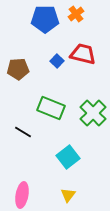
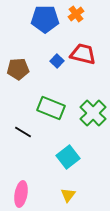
pink ellipse: moved 1 px left, 1 px up
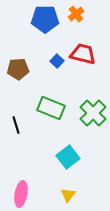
black line: moved 7 px left, 7 px up; rotated 42 degrees clockwise
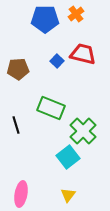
green cross: moved 10 px left, 18 px down
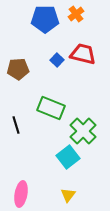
blue square: moved 1 px up
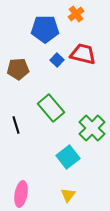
blue pentagon: moved 10 px down
green rectangle: rotated 28 degrees clockwise
green cross: moved 9 px right, 3 px up
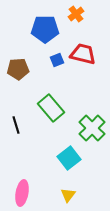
blue square: rotated 24 degrees clockwise
cyan square: moved 1 px right, 1 px down
pink ellipse: moved 1 px right, 1 px up
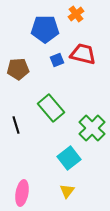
yellow triangle: moved 1 px left, 4 px up
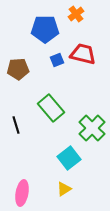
yellow triangle: moved 3 px left, 2 px up; rotated 21 degrees clockwise
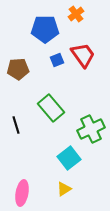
red trapezoid: moved 1 px down; rotated 40 degrees clockwise
green cross: moved 1 px left, 1 px down; rotated 20 degrees clockwise
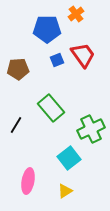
blue pentagon: moved 2 px right
black line: rotated 48 degrees clockwise
yellow triangle: moved 1 px right, 2 px down
pink ellipse: moved 6 px right, 12 px up
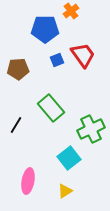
orange cross: moved 5 px left, 3 px up
blue pentagon: moved 2 px left
